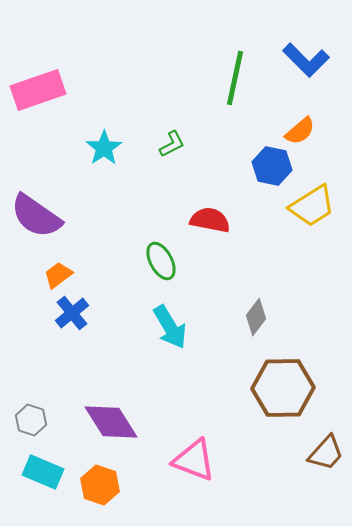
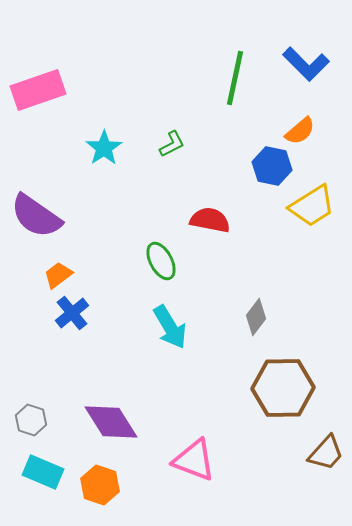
blue L-shape: moved 4 px down
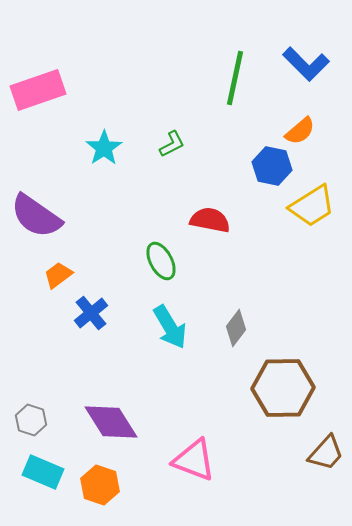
blue cross: moved 19 px right
gray diamond: moved 20 px left, 11 px down
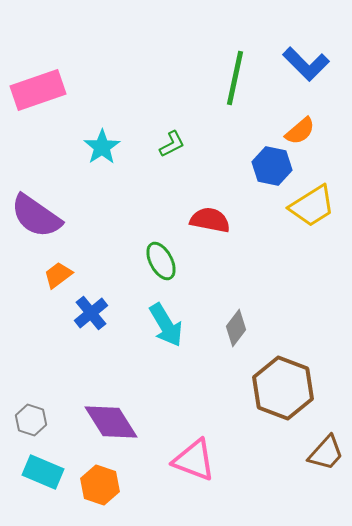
cyan star: moved 2 px left, 1 px up
cyan arrow: moved 4 px left, 2 px up
brown hexagon: rotated 22 degrees clockwise
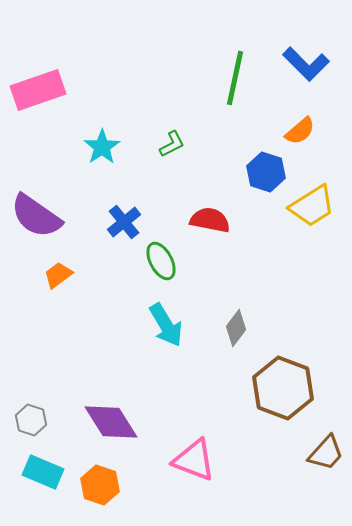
blue hexagon: moved 6 px left, 6 px down; rotated 6 degrees clockwise
blue cross: moved 33 px right, 91 px up
